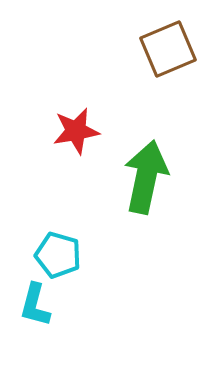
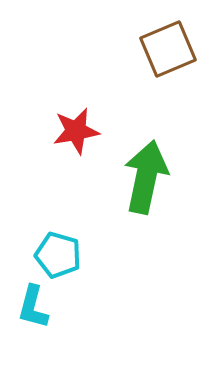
cyan L-shape: moved 2 px left, 2 px down
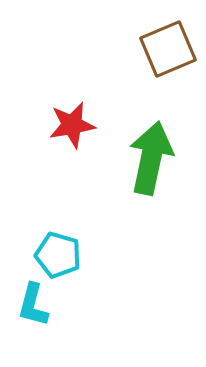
red star: moved 4 px left, 6 px up
green arrow: moved 5 px right, 19 px up
cyan L-shape: moved 2 px up
